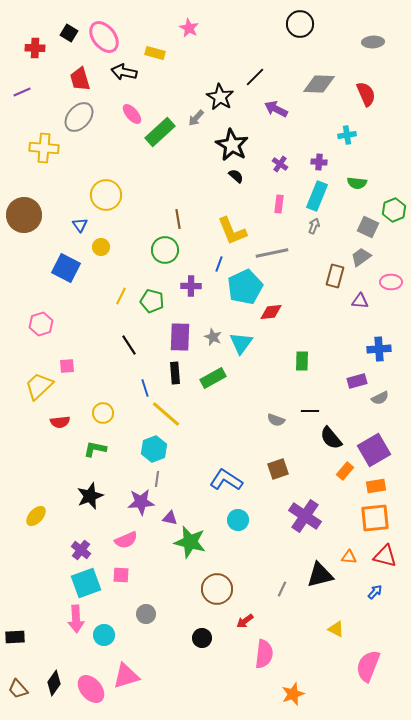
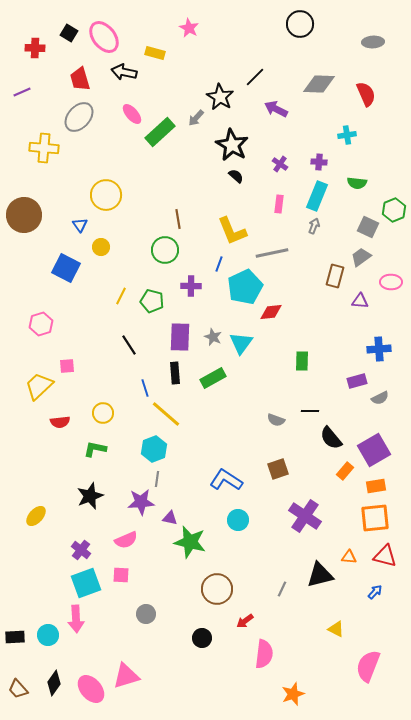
cyan circle at (104, 635): moved 56 px left
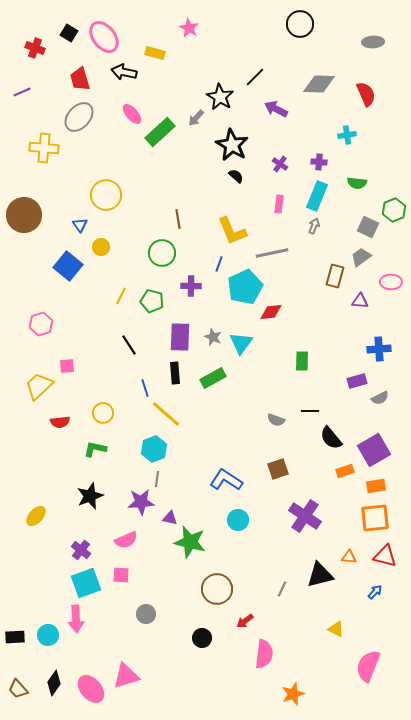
red cross at (35, 48): rotated 18 degrees clockwise
green circle at (165, 250): moved 3 px left, 3 px down
blue square at (66, 268): moved 2 px right, 2 px up; rotated 12 degrees clockwise
orange rectangle at (345, 471): rotated 30 degrees clockwise
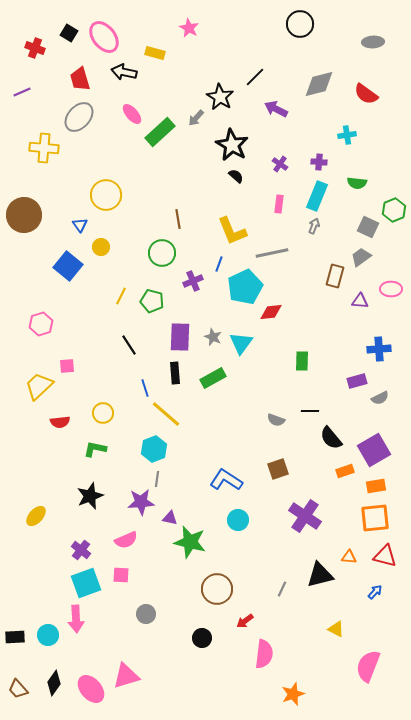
gray diamond at (319, 84): rotated 16 degrees counterclockwise
red semicircle at (366, 94): rotated 150 degrees clockwise
pink ellipse at (391, 282): moved 7 px down
purple cross at (191, 286): moved 2 px right, 5 px up; rotated 24 degrees counterclockwise
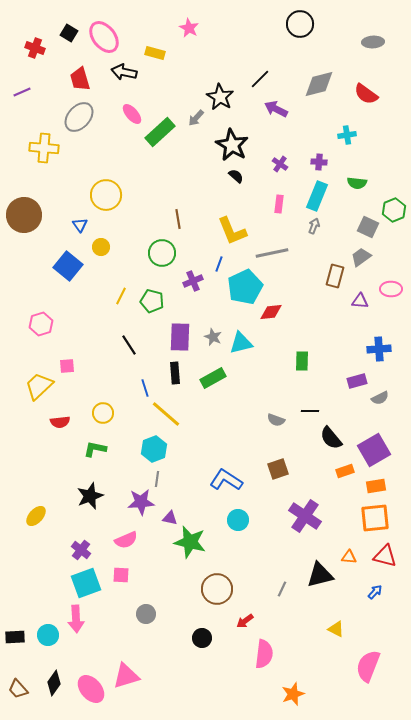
black line at (255, 77): moved 5 px right, 2 px down
cyan triangle at (241, 343): rotated 40 degrees clockwise
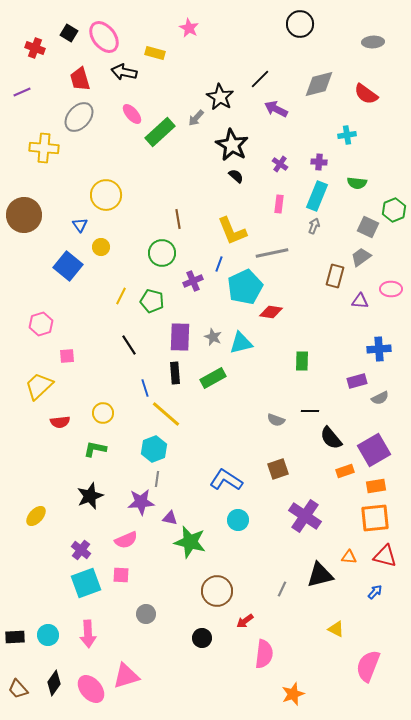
red diamond at (271, 312): rotated 15 degrees clockwise
pink square at (67, 366): moved 10 px up
brown circle at (217, 589): moved 2 px down
pink arrow at (76, 619): moved 12 px right, 15 px down
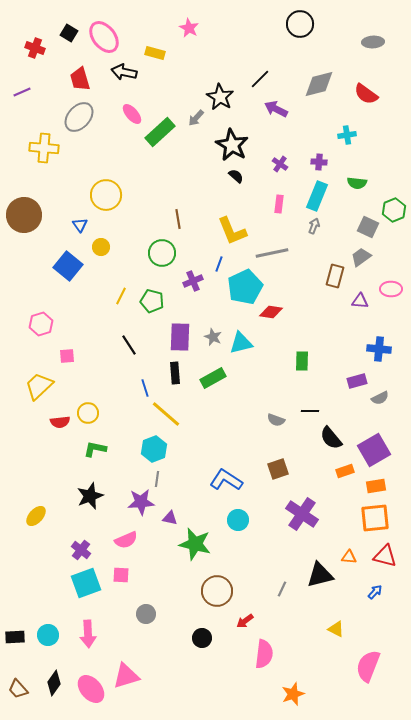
blue cross at (379, 349): rotated 10 degrees clockwise
yellow circle at (103, 413): moved 15 px left
purple cross at (305, 516): moved 3 px left, 2 px up
green star at (190, 542): moved 5 px right, 2 px down
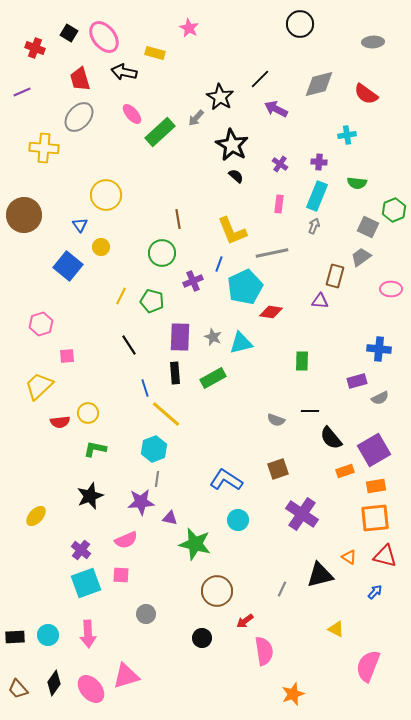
purple triangle at (360, 301): moved 40 px left
orange triangle at (349, 557): rotated 28 degrees clockwise
pink semicircle at (264, 654): moved 3 px up; rotated 16 degrees counterclockwise
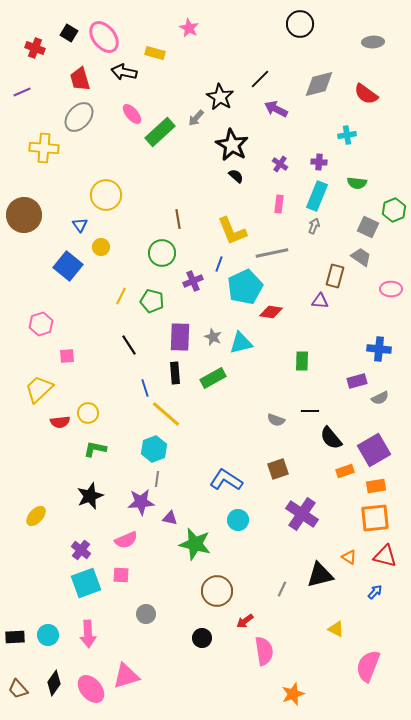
gray trapezoid at (361, 257): rotated 70 degrees clockwise
yellow trapezoid at (39, 386): moved 3 px down
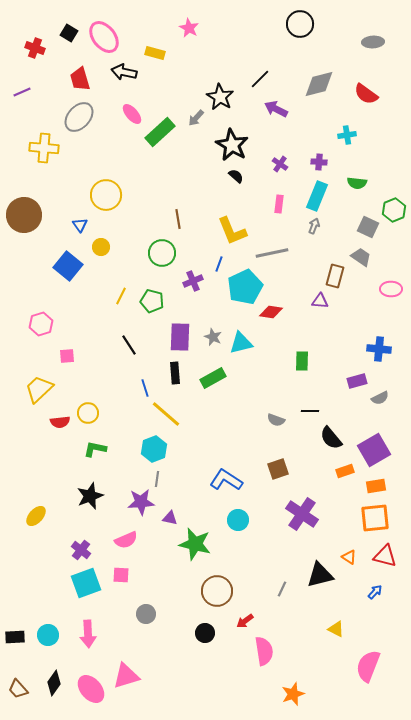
black circle at (202, 638): moved 3 px right, 5 px up
